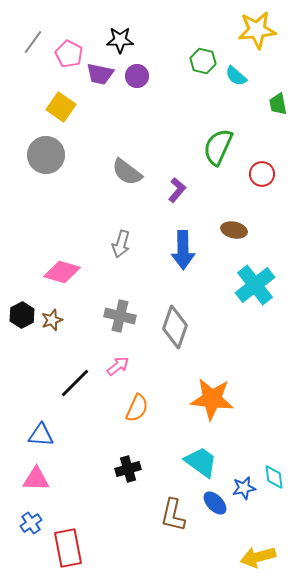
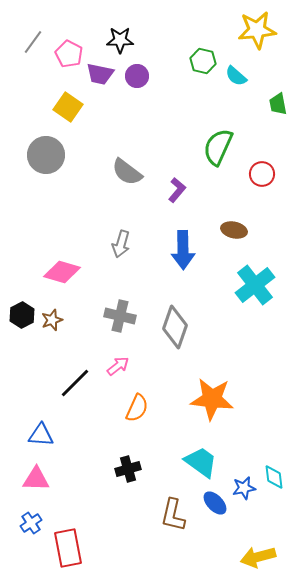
yellow square: moved 7 px right
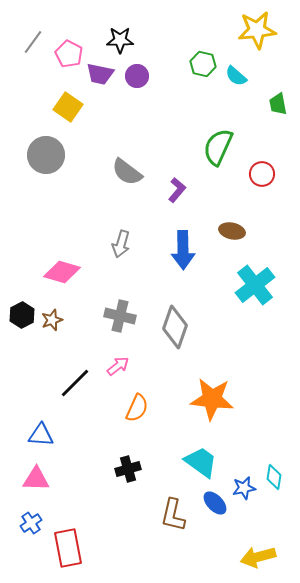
green hexagon: moved 3 px down
brown ellipse: moved 2 px left, 1 px down
cyan diamond: rotated 15 degrees clockwise
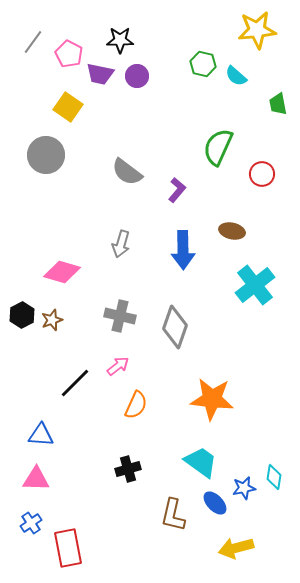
orange semicircle: moved 1 px left, 3 px up
yellow arrow: moved 22 px left, 9 px up
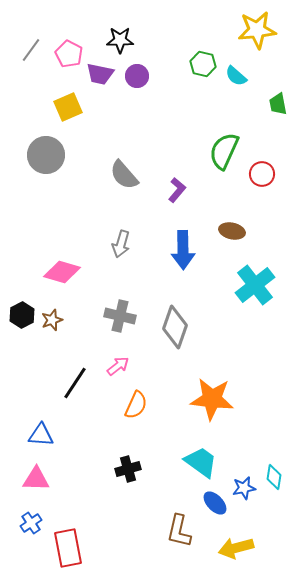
gray line: moved 2 px left, 8 px down
yellow square: rotated 32 degrees clockwise
green semicircle: moved 6 px right, 4 px down
gray semicircle: moved 3 px left, 3 px down; rotated 12 degrees clockwise
black line: rotated 12 degrees counterclockwise
brown L-shape: moved 6 px right, 16 px down
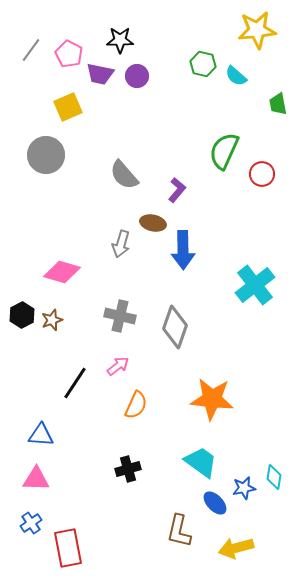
brown ellipse: moved 79 px left, 8 px up
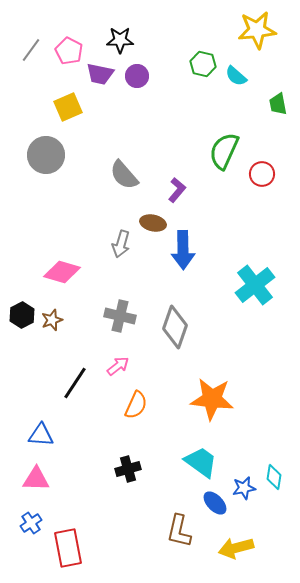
pink pentagon: moved 3 px up
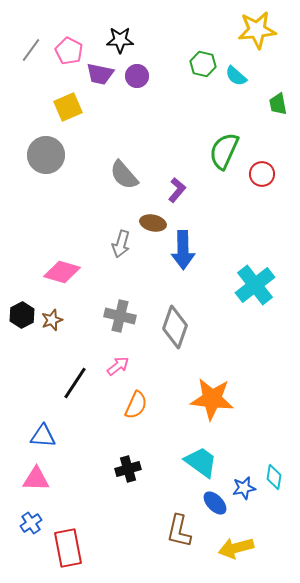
blue triangle: moved 2 px right, 1 px down
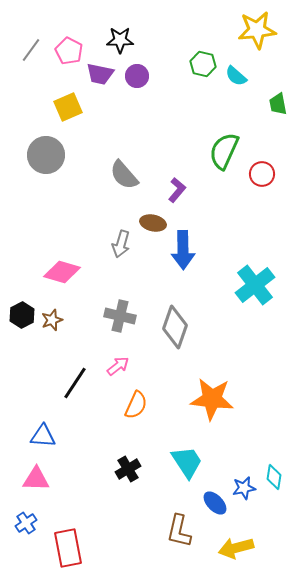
cyan trapezoid: moved 14 px left; rotated 21 degrees clockwise
black cross: rotated 15 degrees counterclockwise
blue cross: moved 5 px left
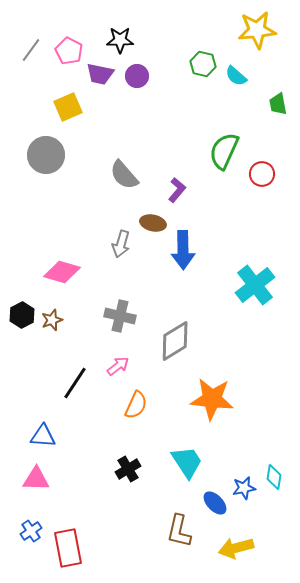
gray diamond: moved 14 px down; rotated 39 degrees clockwise
blue cross: moved 5 px right, 8 px down
